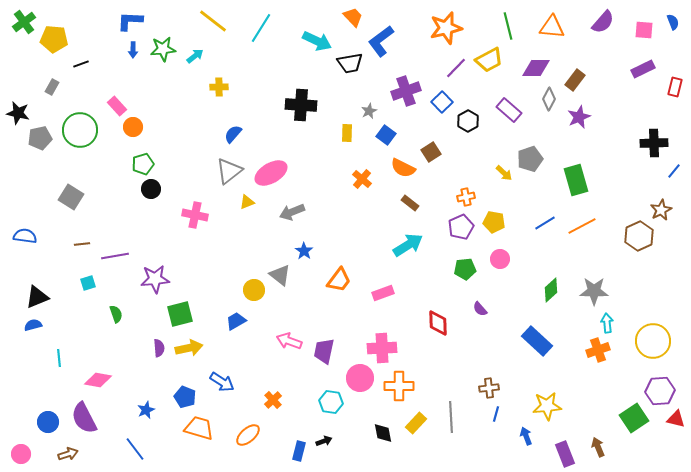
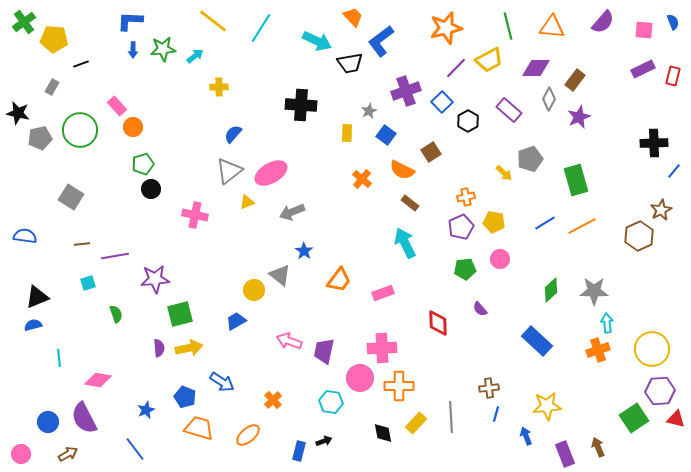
red rectangle at (675, 87): moved 2 px left, 11 px up
orange semicircle at (403, 168): moved 1 px left, 2 px down
cyan arrow at (408, 245): moved 3 px left, 2 px up; rotated 84 degrees counterclockwise
yellow circle at (653, 341): moved 1 px left, 8 px down
brown arrow at (68, 454): rotated 12 degrees counterclockwise
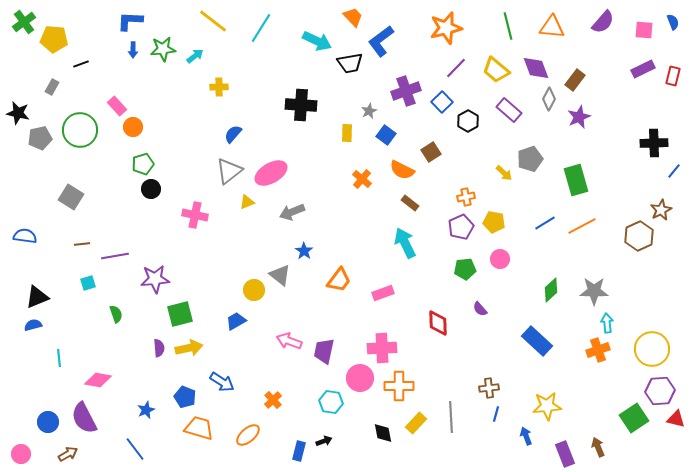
yellow trapezoid at (489, 60): moved 7 px right, 10 px down; rotated 68 degrees clockwise
purple diamond at (536, 68): rotated 68 degrees clockwise
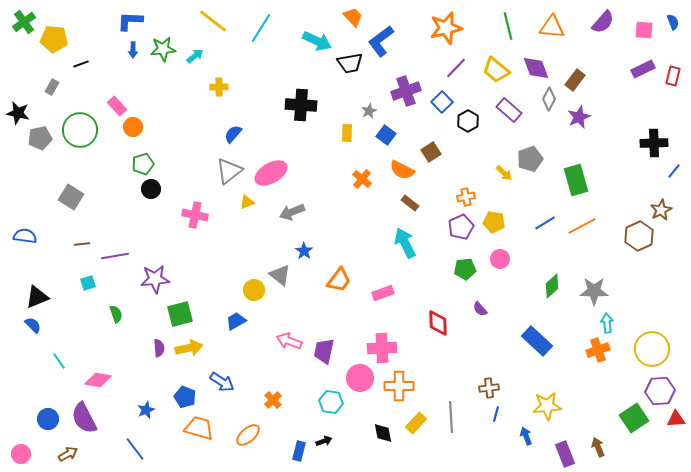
green diamond at (551, 290): moved 1 px right, 4 px up
blue semicircle at (33, 325): rotated 60 degrees clockwise
cyan line at (59, 358): moved 3 px down; rotated 30 degrees counterclockwise
red triangle at (676, 419): rotated 18 degrees counterclockwise
blue circle at (48, 422): moved 3 px up
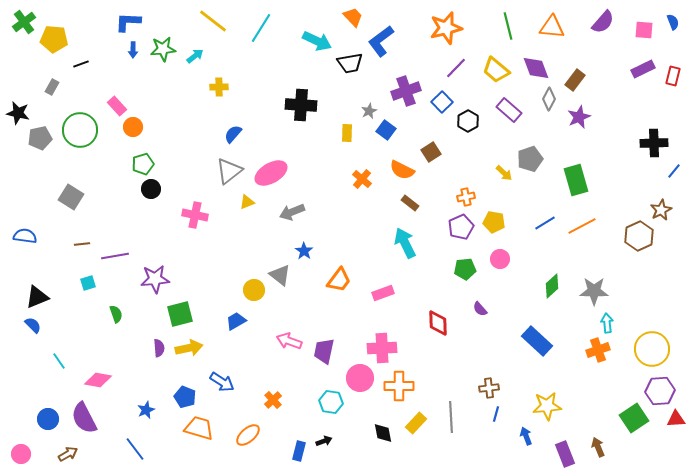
blue L-shape at (130, 21): moved 2 px left, 1 px down
blue square at (386, 135): moved 5 px up
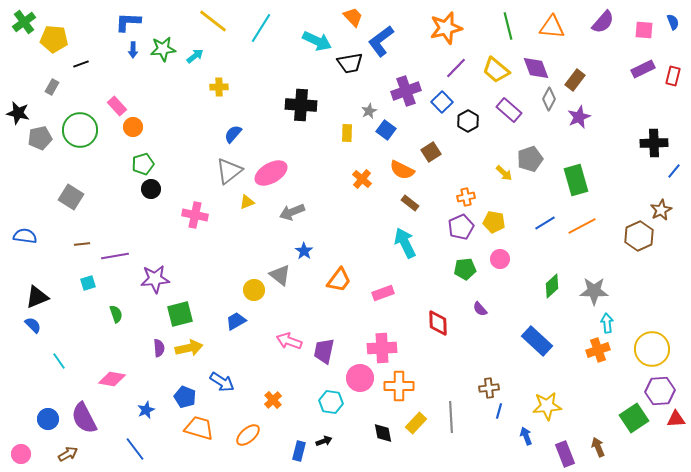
pink diamond at (98, 380): moved 14 px right, 1 px up
blue line at (496, 414): moved 3 px right, 3 px up
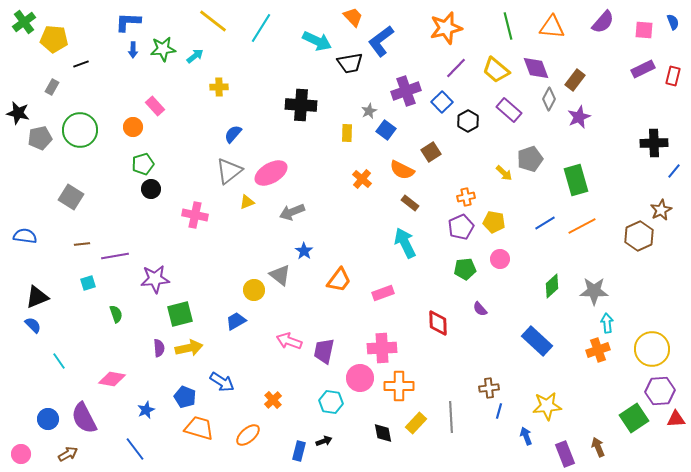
pink rectangle at (117, 106): moved 38 px right
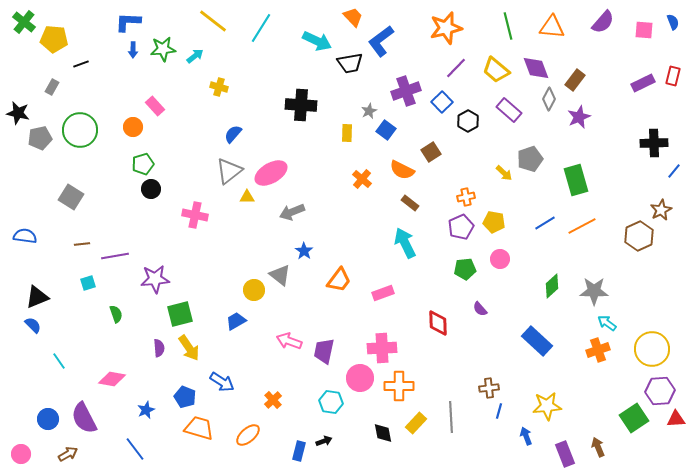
green cross at (24, 22): rotated 15 degrees counterclockwise
purple rectangle at (643, 69): moved 14 px down
yellow cross at (219, 87): rotated 18 degrees clockwise
yellow triangle at (247, 202): moved 5 px up; rotated 21 degrees clockwise
cyan arrow at (607, 323): rotated 48 degrees counterclockwise
yellow arrow at (189, 348): rotated 68 degrees clockwise
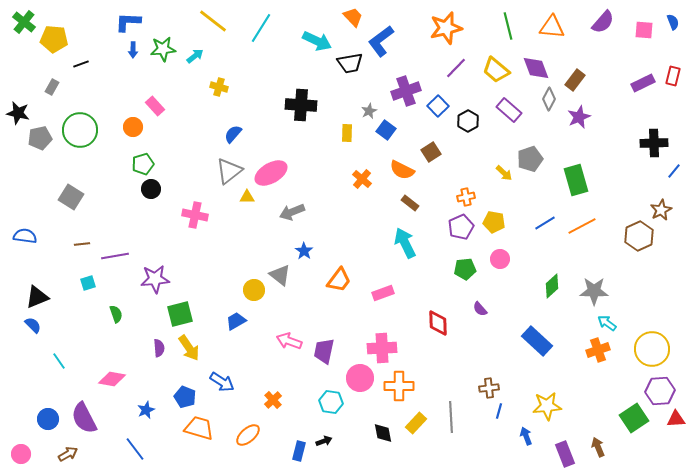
blue square at (442, 102): moved 4 px left, 4 px down
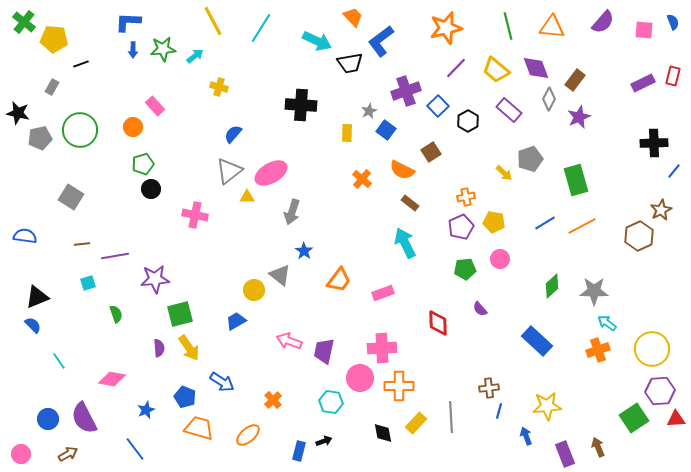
yellow line at (213, 21): rotated 24 degrees clockwise
gray arrow at (292, 212): rotated 50 degrees counterclockwise
